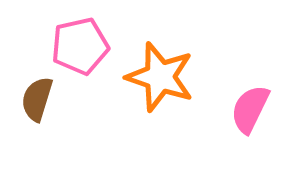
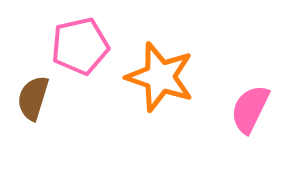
brown semicircle: moved 4 px left, 1 px up
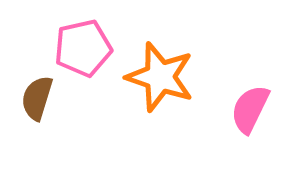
pink pentagon: moved 3 px right, 2 px down
brown semicircle: moved 4 px right
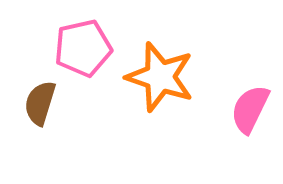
brown semicircle: moved 3 px right, 5 px down
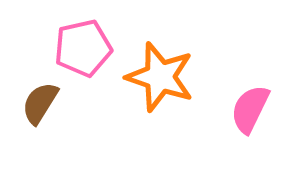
brown semicircle: rotated 15 degrees clockwise
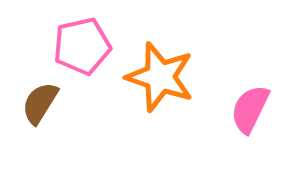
pink pentagon: moved 1 px left, 2 px up
